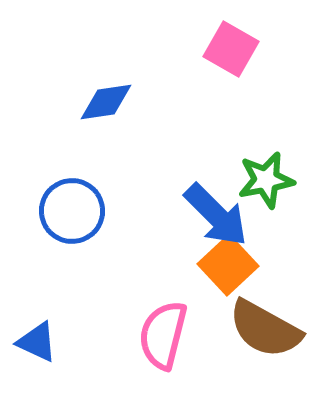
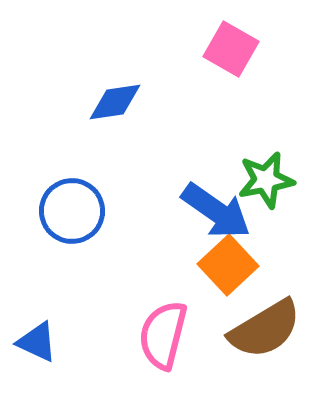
blue diamond: moved 9 px right
blue arrow: moved 4 px up; rotated 10 degrees counterclockwise
brown semicircle: rotated 60 degrees counterclockwise
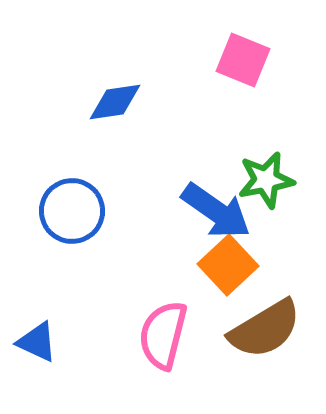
pink square: moved 12 px right, 11 px down; rotated 8 degrees counterclockwise
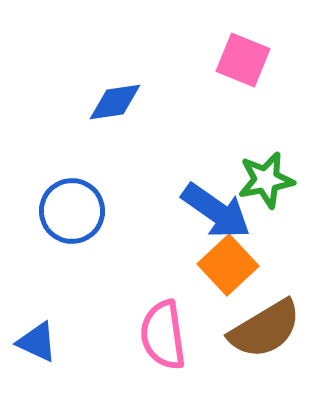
pink semicircle: rotated 22 degrees counterclockwise
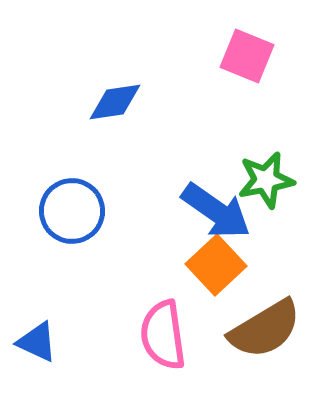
pink square: moved 4 px right, 4 px up
orange square: moved 12 px left
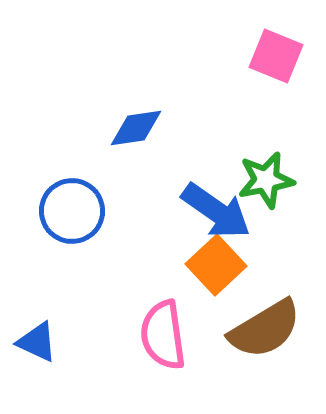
pink square: moved 29 px right
blue diamond: moved 21 px right, 26 px down
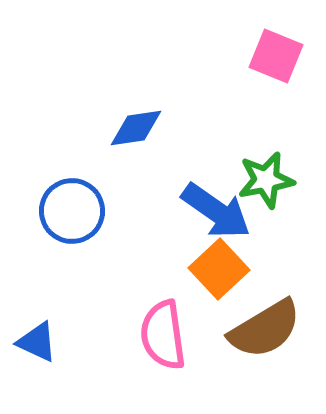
orange square: moved 3 px right, 4 px down
